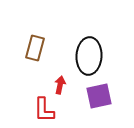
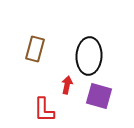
brown rectangle: moved 1 px down
red arrow: moved 7 px right
purple square: rotated 28 degrees clockwise
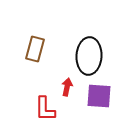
red arrow: moved 2 px down
purple square: rotated 12 degrees counterclockwise
red L-shape: moved 1 px right, 1 px up
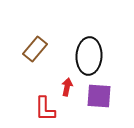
brown rectangle: rotated 25 degrees clockwise
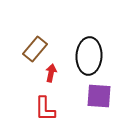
red arrow: moved 16 px left, 14 px up
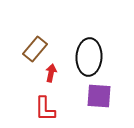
black ellipse: moved 1 px down
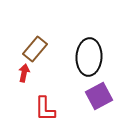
red arrow: moved 27 px left
purple square: rotated 32 degrees counterclockwise
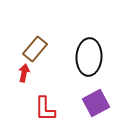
purple square: moved 3 px left, 7 px down
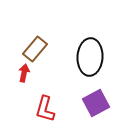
black ellipse: moved 1 px right
red L-shape: rotated 16 degrees clockwise
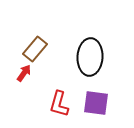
red arrow: rotated 24 degrees clockwise
purple square: rotated 36 degrees clockwise
red L-shape: moved 14 px right, 5 px up
